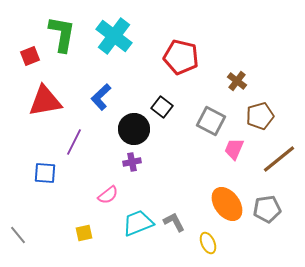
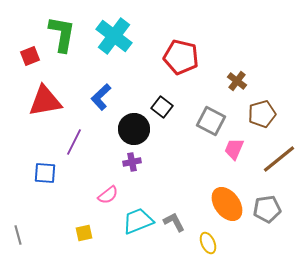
brown pentagon: moved 2 px right, 2 px up
cyan trapezoid: moved 2 px up
gray line: rotated 24 degrees clockwise
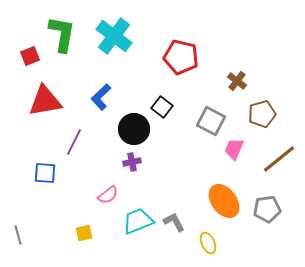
orange ellipse: moved 3 px left, 3 px up
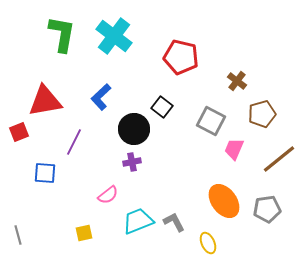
red square: moved 11 px left, 76 px down
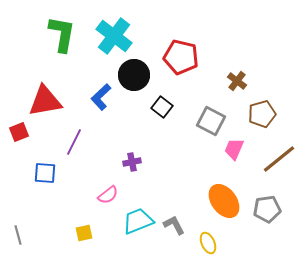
black circle: moved 54 px up
gray L-shape: moved 3 px down
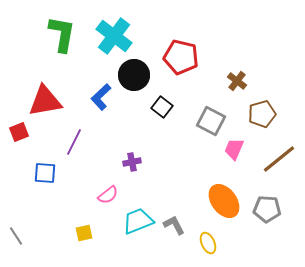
gray pentagon: rotated 12 degrees clockwise
gray line: moved 2 px left, 1 px down; rotated 18 degrees counterclockwise
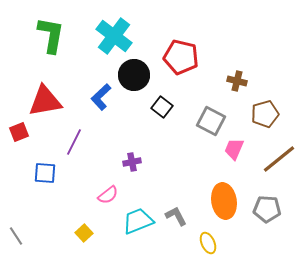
green L-shape: moved 11 px left, 1 px down
brown cross: rotated 24 degrees counterclockwise
brown pentagon: moved 3 px right
orange ellipse: rotated 28 degrees clockwise
gray L-shape: moved 2 px right, 9 px up
yellow square: rotated 30 degrees counterclockwise
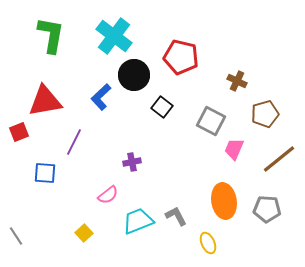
brown cross: rotated 12 degrees clockwise
